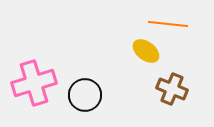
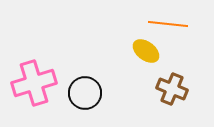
black circle: moved 2 px up
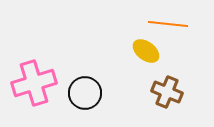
brown cross: moved 5 px left, 3 px down
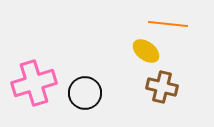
brown cross: moved 5 px left, 5 px up; rotated 8 degrees counterclockwise
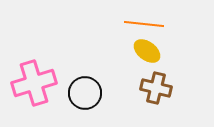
orange line: moved 24 px left
yellow ellipse: moved 1 px right
brown cross: moved 6 px left, 1 px down
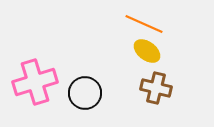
orange line: rotated 18 degrees clockwise
pink cross: moved 1 px right, 1 px up
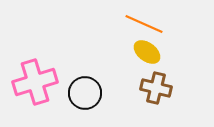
yellow ellipse: moved 1 px down
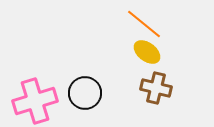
orange line: rotated 15 degrees clockwise
pink cross: moved 19 px down
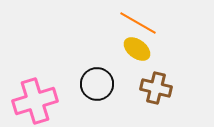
orange line: moved 6 px left, 1 px up; rotated 9 degrees counterclockwise
yellow ellipse: moved 10 px left, 3 px up
black circle: moved 12 px right, 9 px up
